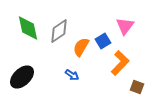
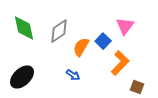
green diamond: moved 4 px left
blue square: rotated 14 degrees counterclockwise
blue arrow: moved 1 px right
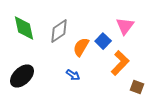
black ellipse: moved 1 px up
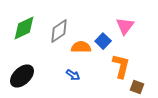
green diamond: rotated 76 degrees clockwise
orange semicircle: rotated 60 degrees clockwise
orange L-shape: moved 1 px right, 3 px down; rotated 30 degrees counterclockwise
